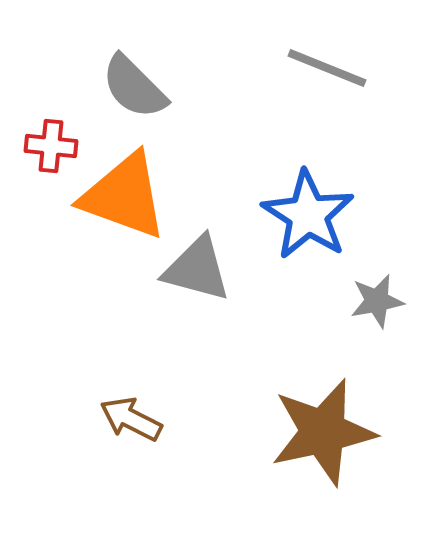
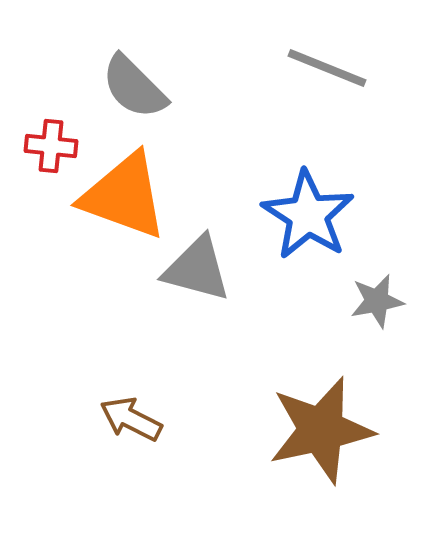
brown star: moved 2 px left, 2 px up
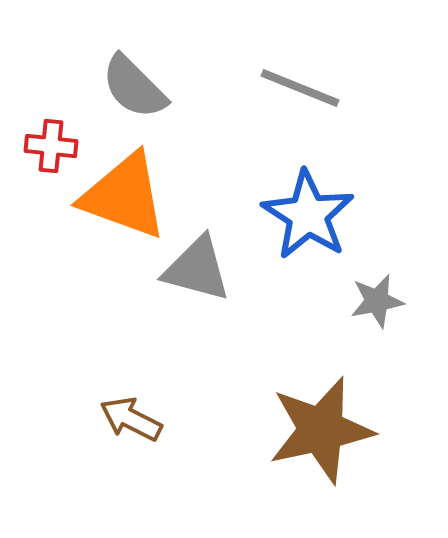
gray line: moved 27 px left, 20 px down
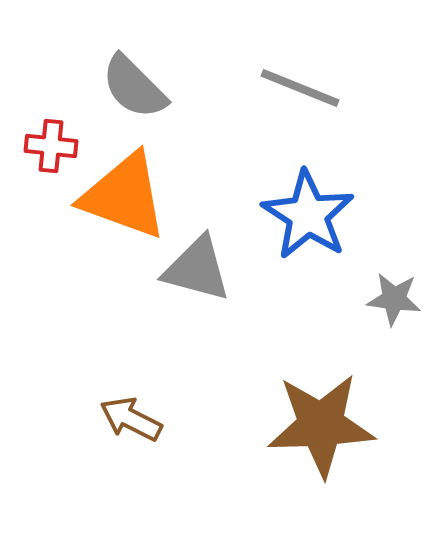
gray star: moved 17 px right, 2 px up; rotated 18 degrees clockwise
brown star: moved 5 px up; rotated 10 degrees clockwise
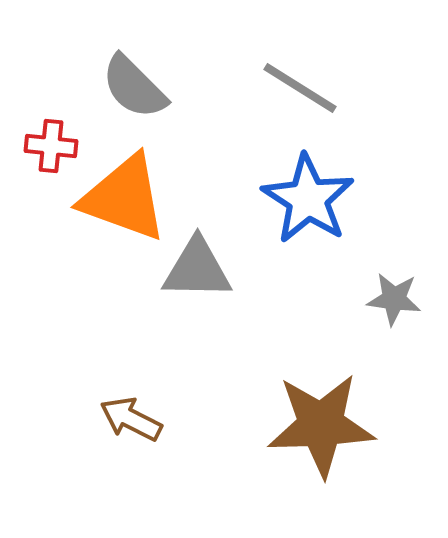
gray line: rotated 10 degrees clockwise
orange triangle: moved 2 px down
blue star: moved 16 px up
gray triangle: rotated 14 degrees counterclockwise
